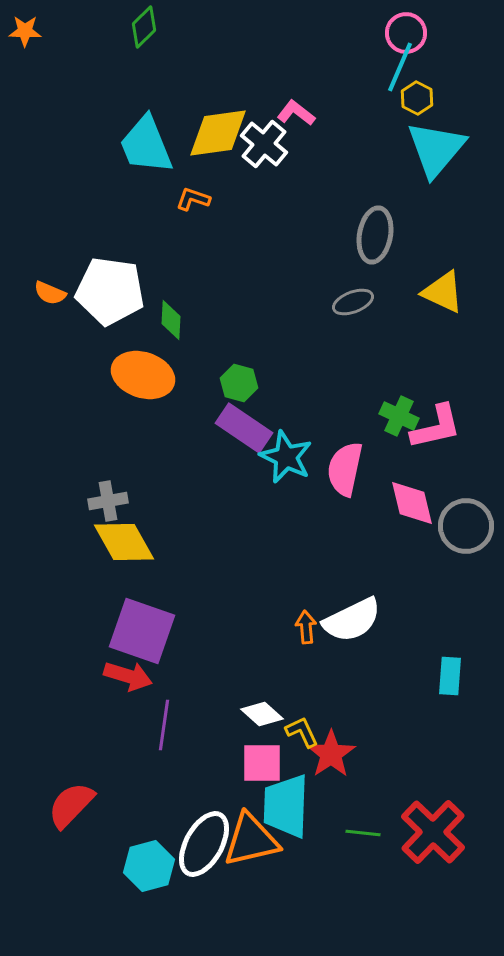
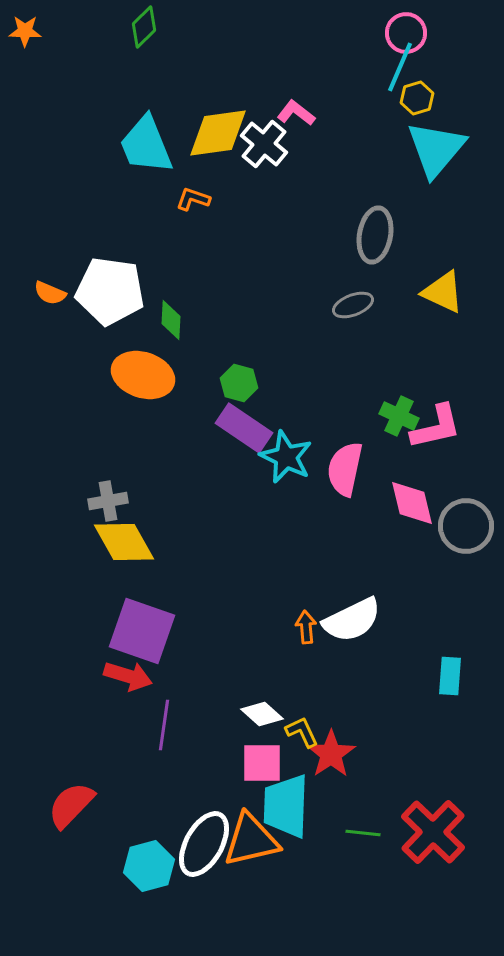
yellow hexagon at (417, 98): rotated 16 degrees clockwise
gray ellipse at (353, 302): moved 3 px down
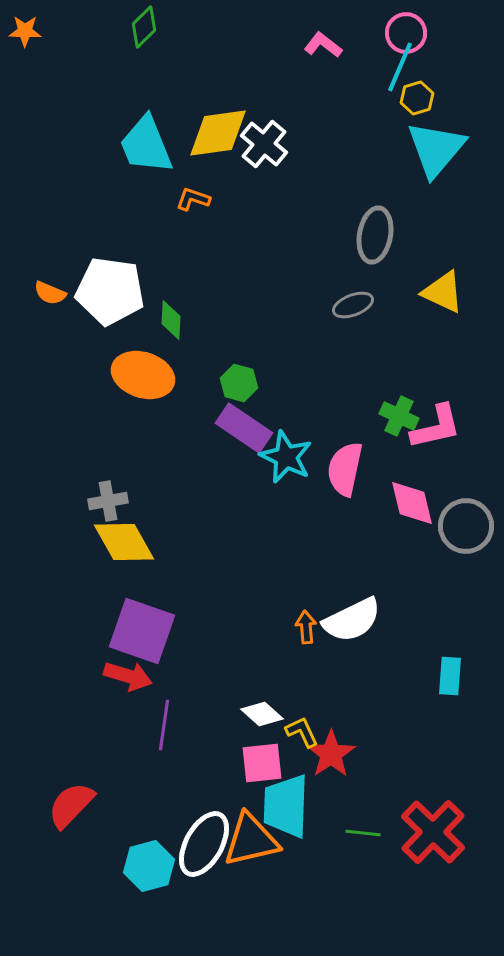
pink L-shape at (296, 113): moved 27 px right, 68 px up
pink square at (262, 763): rotated 6 degrees counterclockwise
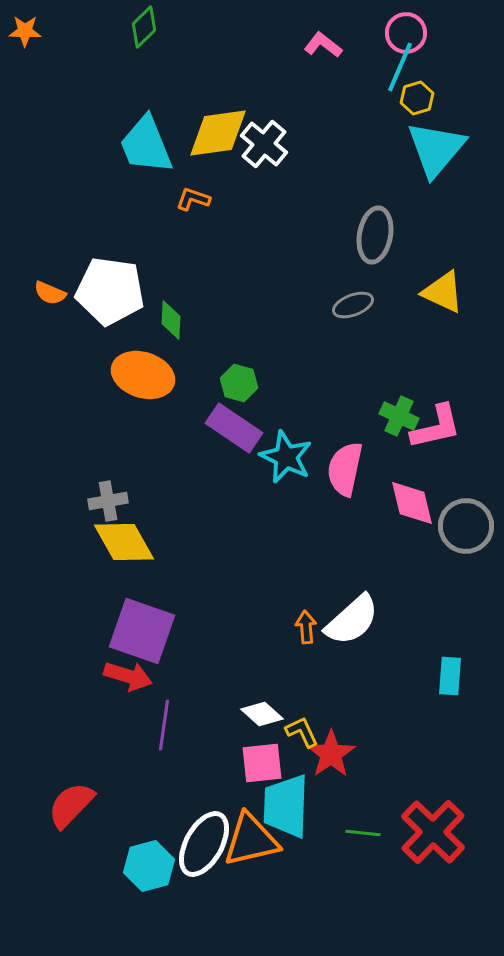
purple rectangle at (244, 428): moved 10 px left
white semicircle at (352, 620): rotated 16 degrees counterclockwise
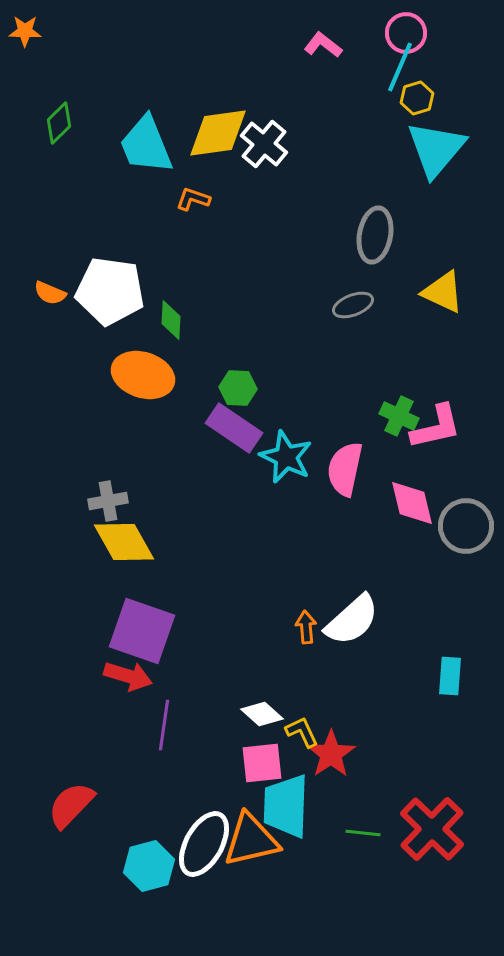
green diamond at (144, 27): moved 85 px left, 96 px down
green hexagon at (239, 383): moved 1 px left, 5 px down; rotated 12 degrees counterclockwise
red cross at (433, 832): moved 1 px left, 3 px up
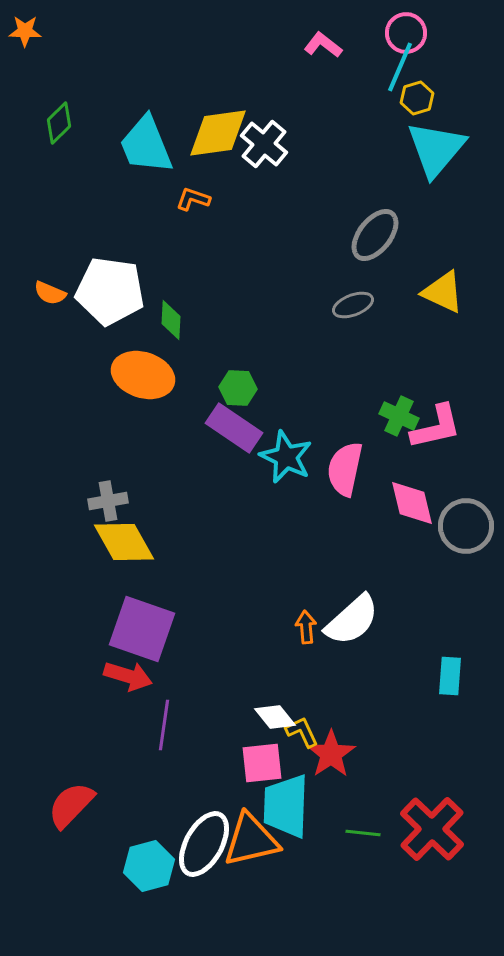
gray ellipse at (375, 235): rotated 28 degrees clockwise
purple square at (142, 631): moved 2 px up
white diamond at (262, 714): moved 13 px right, 3 px down; rotated 9 degrees clockwise
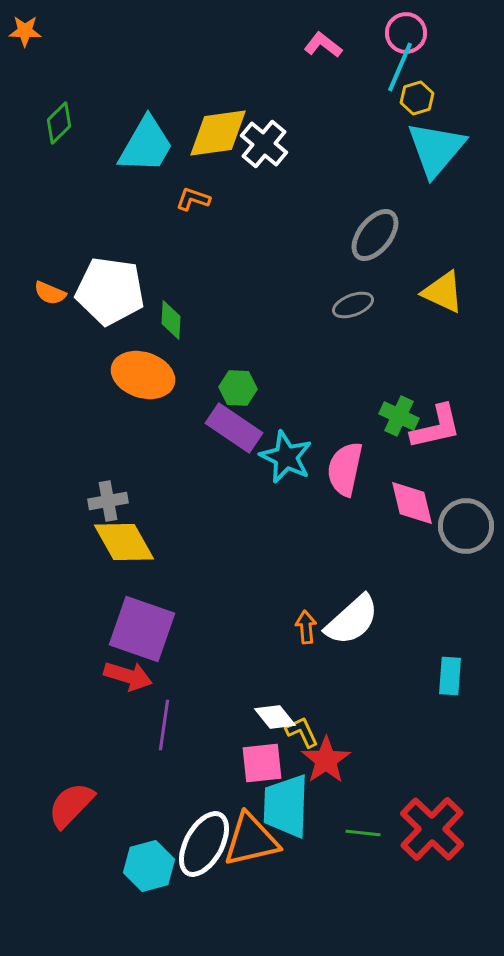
cyan trapezoid at (146, 145): rotated 128 degrees counterclockwise
red star at (331, 754): moved 5 px left, 6 px down
